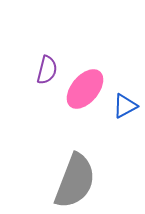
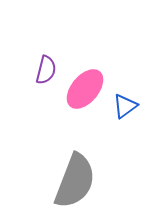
purple semicircle: moved 1 px left
blue triangle: rotated 8 degrees counterclockwise
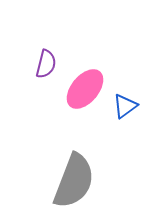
purple semicircle: moved 6 px up
gray semicircle: moved 1 px left
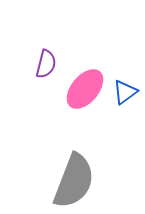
blue triangle: moved 14 px up
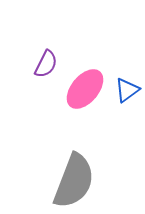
purple semicircle: rotated 12 degrees clockwise
blue triangle: moved 2 px right, 2 px up
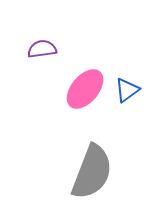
purple semicircle: moved 4 px left, 15 px up; rotated 124 degrees counterclockwise
gray semicircle: moved 18 px right, 9 px up
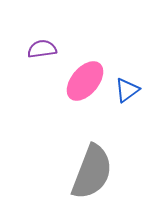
pink ellipse: moved 8 px up
